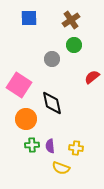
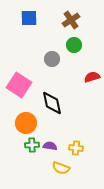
red semicircle: rotated 21 degrees clockwise
orange circle: moved 4 px down
purple semicircle: rotated 104 degrees clockwise
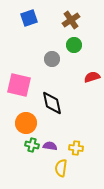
blue square: rotated 18 degrees counterclockwise
pink square: rotated 20 degrees counterclockwise
green cross: rotated 16 degrees clockwise
yellow semicircle: rotated 78 degrees clockwise
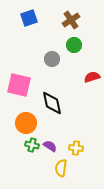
purple semicircle: rotated 24 degrees clockwise
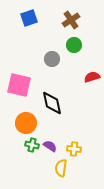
yellow cross: moved 2 px left, 1 px down
